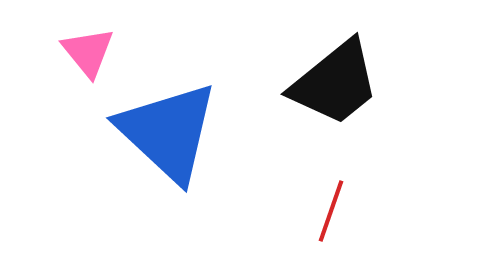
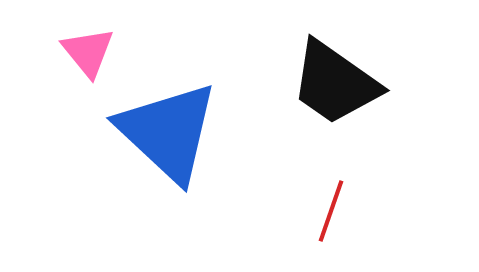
black trapezoid: rotated 74 degrees clockwise
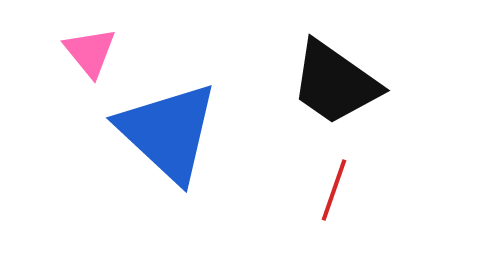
pink triangle: moved 2 px right
red line: moved 3 px right, 21 px up
